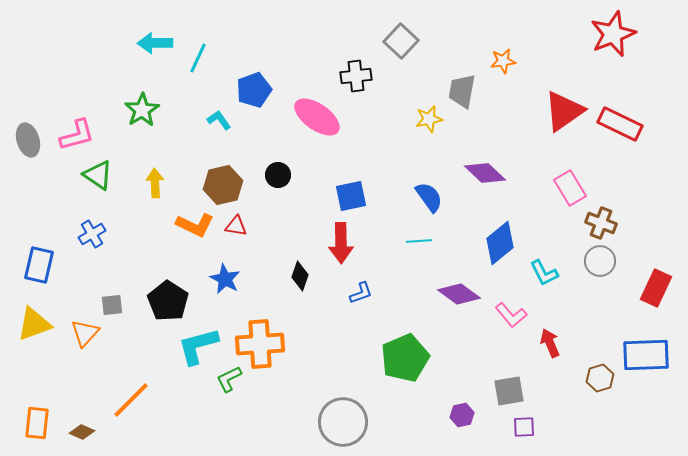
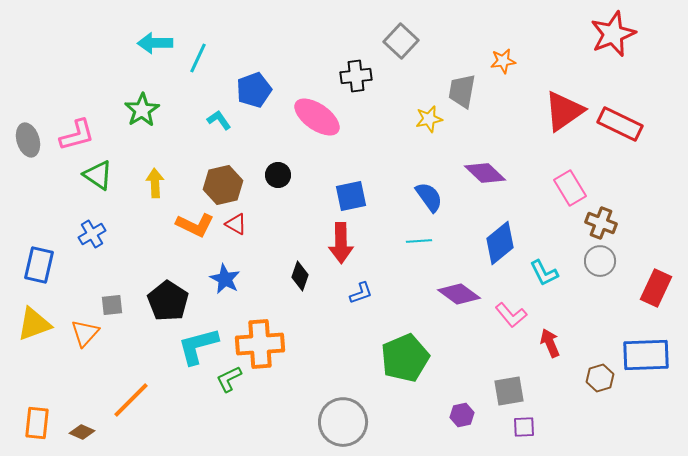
red triangle at (236, 226): moved 2 px up; rotated 20 degrees clockwise
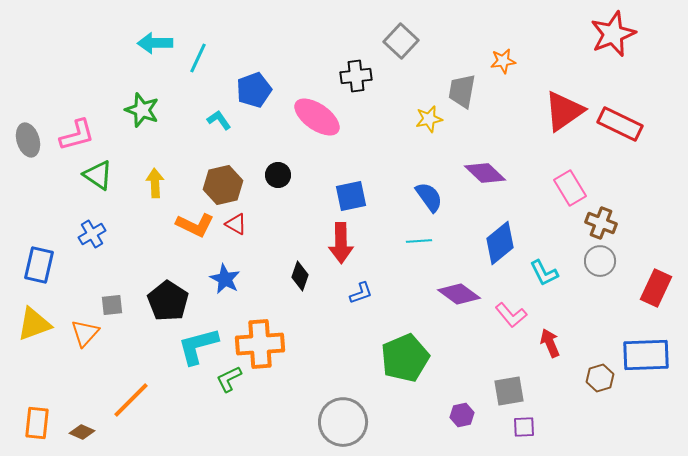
green star at (142, 110): rotated 20 degrees counterclockwise
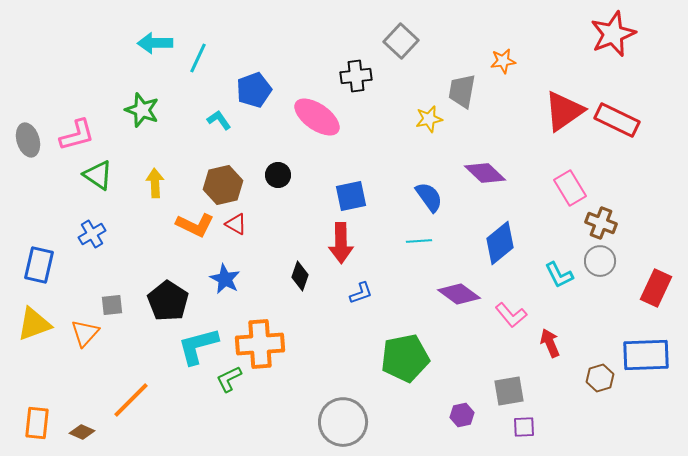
red rectangle at (620, 124): moved 3 px left, 4 px up
cyan L-shape at (544, 273): moved 15 px right, 2 px down
green pentagon at (405, 358): rotated 12 degrees clockwise
